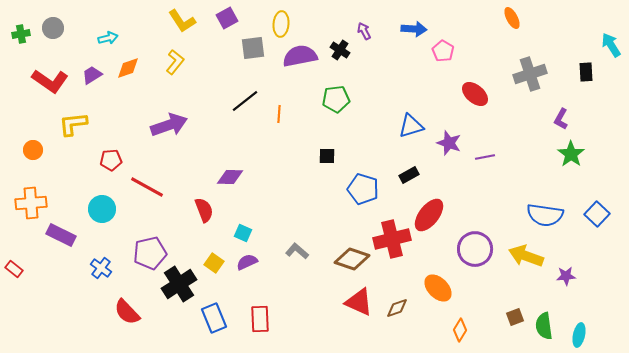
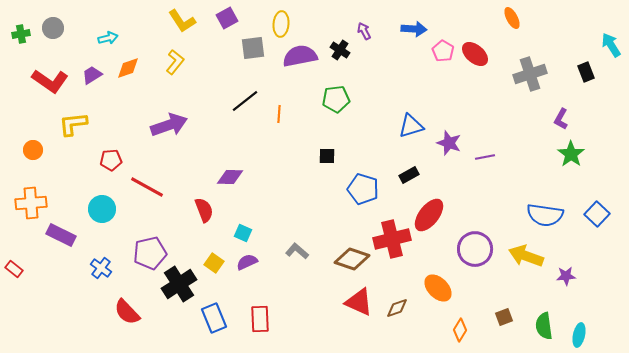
black rectangle at (586, 72): rotated 18 degrees counterclockwise
red ellipse at (475, 94): moved 40 px up
brown square at (515, 317): moved 11 px left
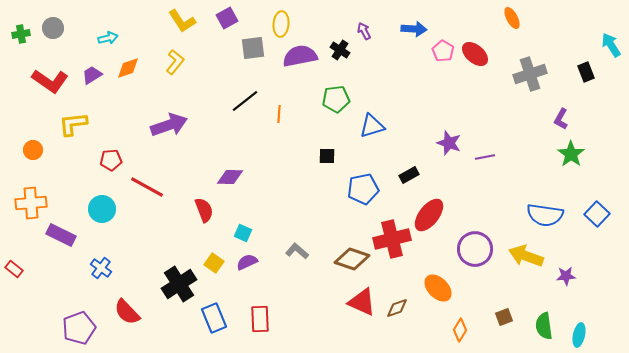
blue triangle at (411, 126): moved 39 px left
blue pentagon at (363, 189): rotated 28 degrees counterclockwise
purple pentagon at (150, 253): moved 71 px left, 75 px down; rotated 8 degrees counterclockwise
red triangle at (359, 302): moved 3 px right
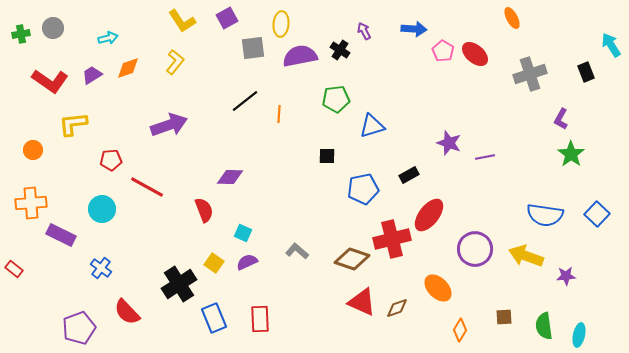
brown square at (504, 317): rotated 18 degrees clockwise
